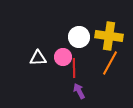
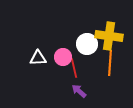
white circle: moved 8 px right, 7 px down
orange line: rotated 25 degrees counterclockwise
red line: rotated 12 degrees counterclockwise
purple arrow: rotated 21 degrees counterclockwise
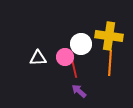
white circle: moved 6 px left
pink circle: moved 2 px right
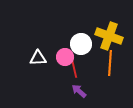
yellow cross: rotated 12 degrees clockwise
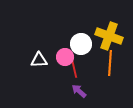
white triangle: moved 1 px right, 2 px down
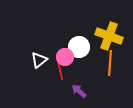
white circle: moved 2 px left, 3 px down
white triangle: rotated 36 degrees counterclockwise
red line: moved 14 px left, 2 px down
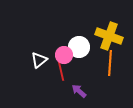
pink circle: moved 1 px left, 2 px up
red line: moved 1 px right, 1 px down
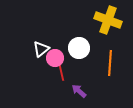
yellow cross: moved 1 px left, 16 px up
white circle: moved 1 px down
pink circle: moved 9 px left, 3 px down
white triangle: moved 2 px right, 11 px up
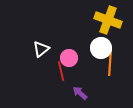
white circle: moved 22 px right
pink circle: moved 14 px right
purple arrow: moved 1 px right, 2 px down
